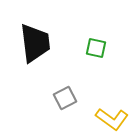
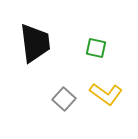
gray square: moved 1 px left, 1 px down; rotated 20 degrees counterclockwise
yellow L-shape: moved 6 px left, 25 px up
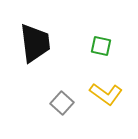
green square: moved 5 px right, 2 px up
gray square: moved 2 px left, 4 px down
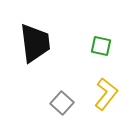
yellow L-shape: rotated 88 degrees counterclockwise
